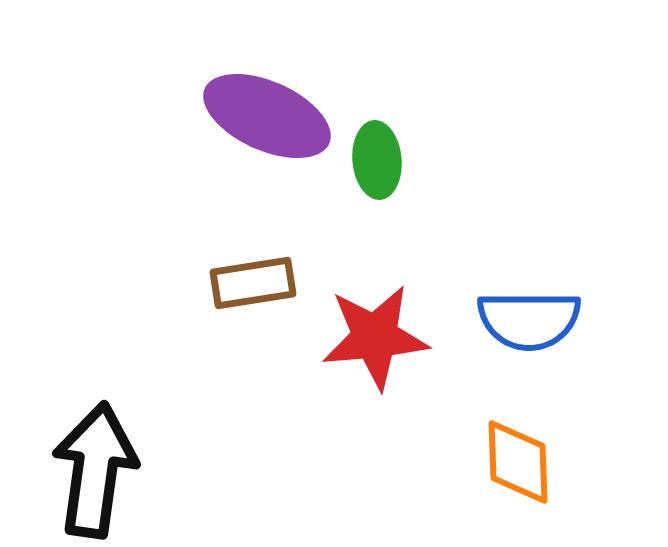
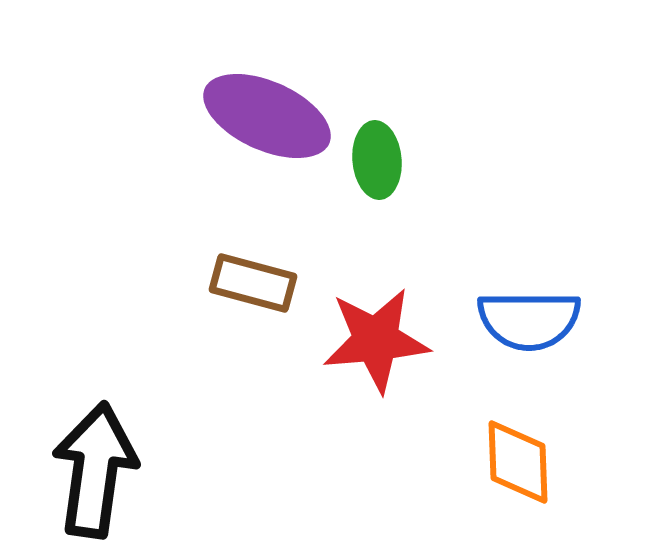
brown rectangle: rotated 24 degrees clockwise
red star: moved 1 px right, 3 px down
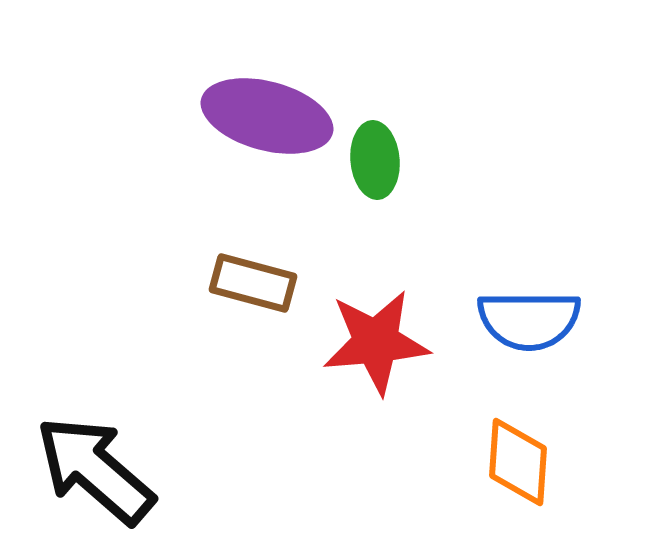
purple ellipse: rotated 9 degrees counterclockwise
green ellipse: moved 2 px left
red star: moved 2 px down
orange diamond: rotated 6 degrees clockwise
black arrow: rotated 57 degrees counterclockwise
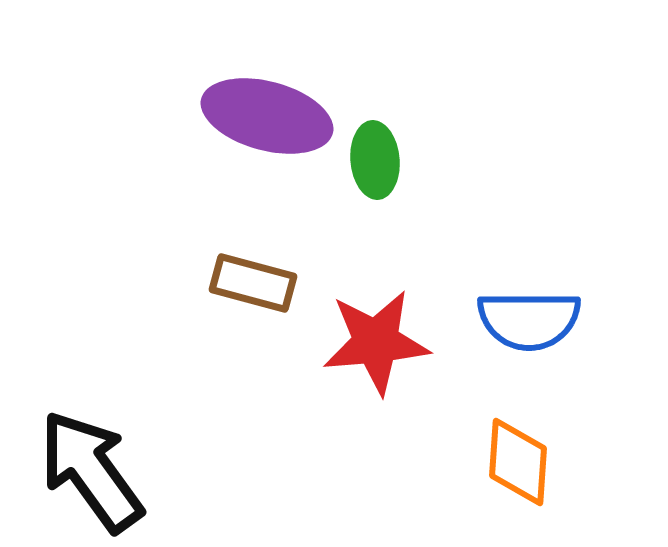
black arrow: moved 4 px left, 1 px down; rotated 13 degrees clockwise
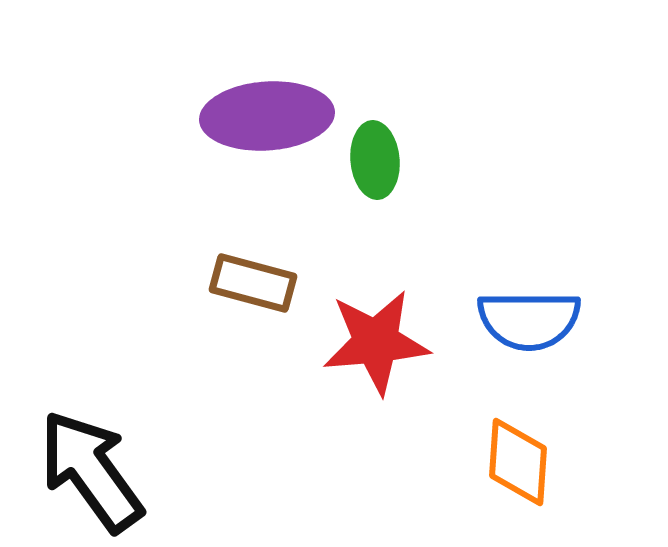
purple ellipse: rotated 19 degrees counterclockwise
